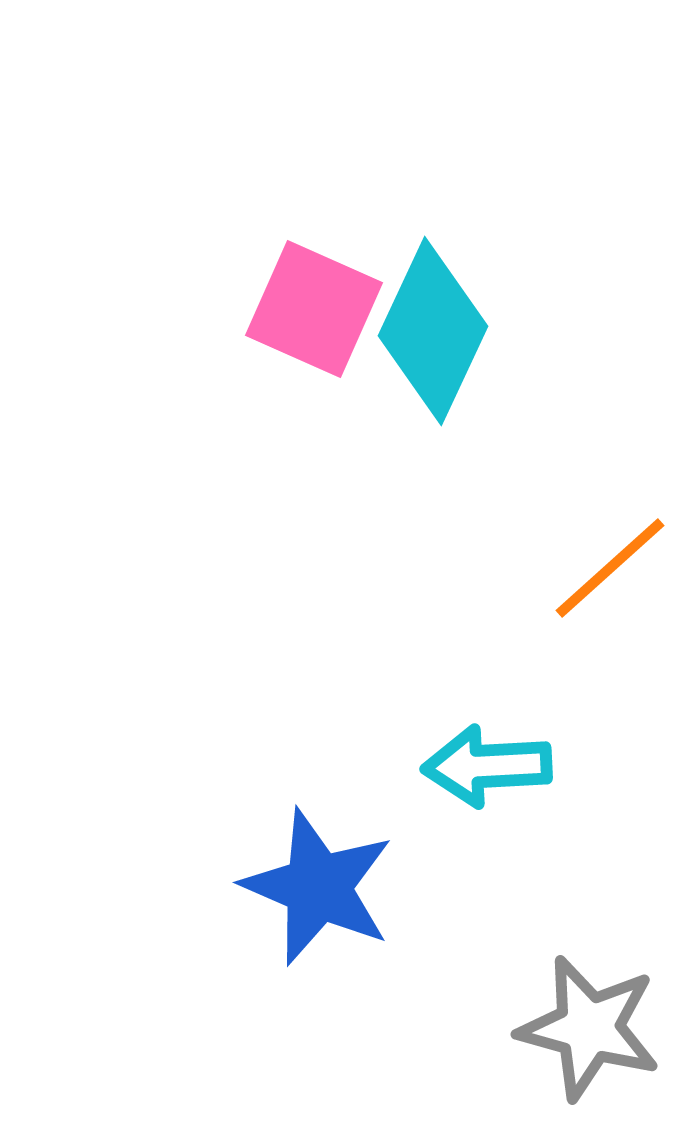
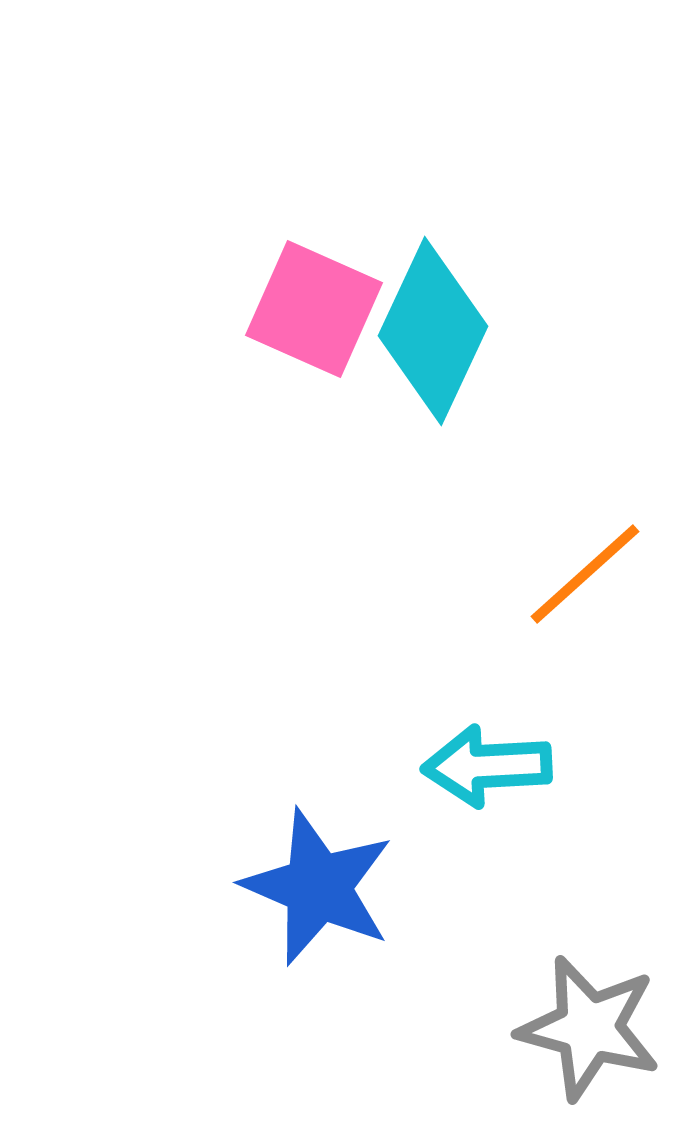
orange line: moved 25 px left, 6 px down
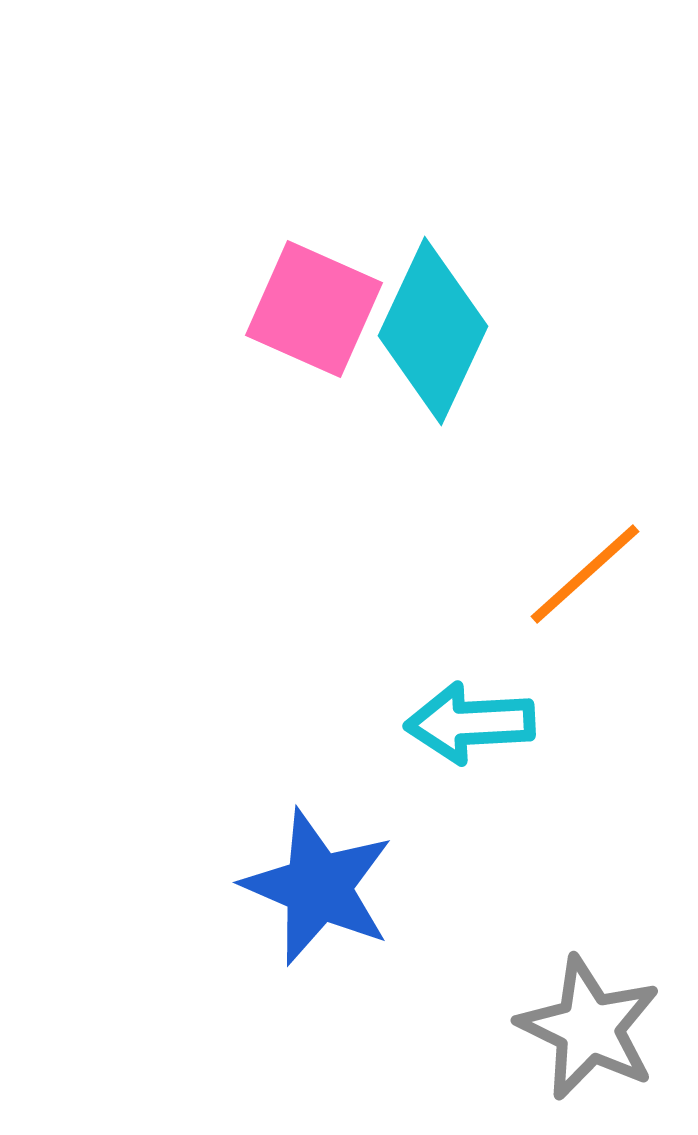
cyan arrow: moved 17 px left, 43 px up
gray star: rotated 11 degrees clockwise
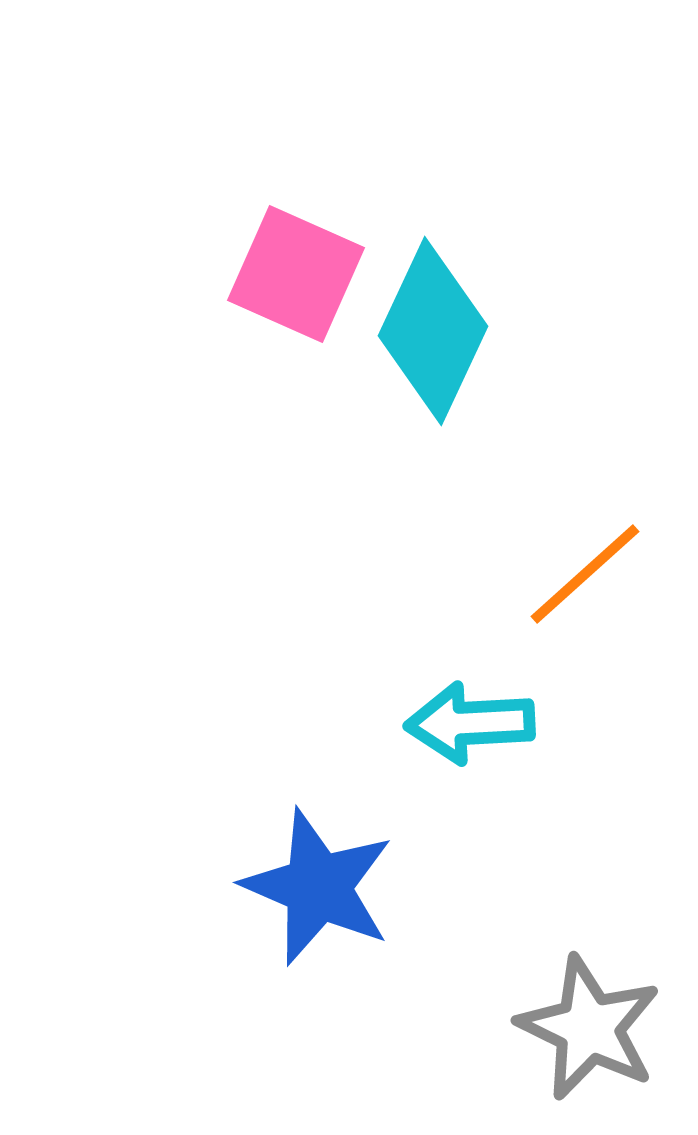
pink square: moved 18 px left, 35 px up
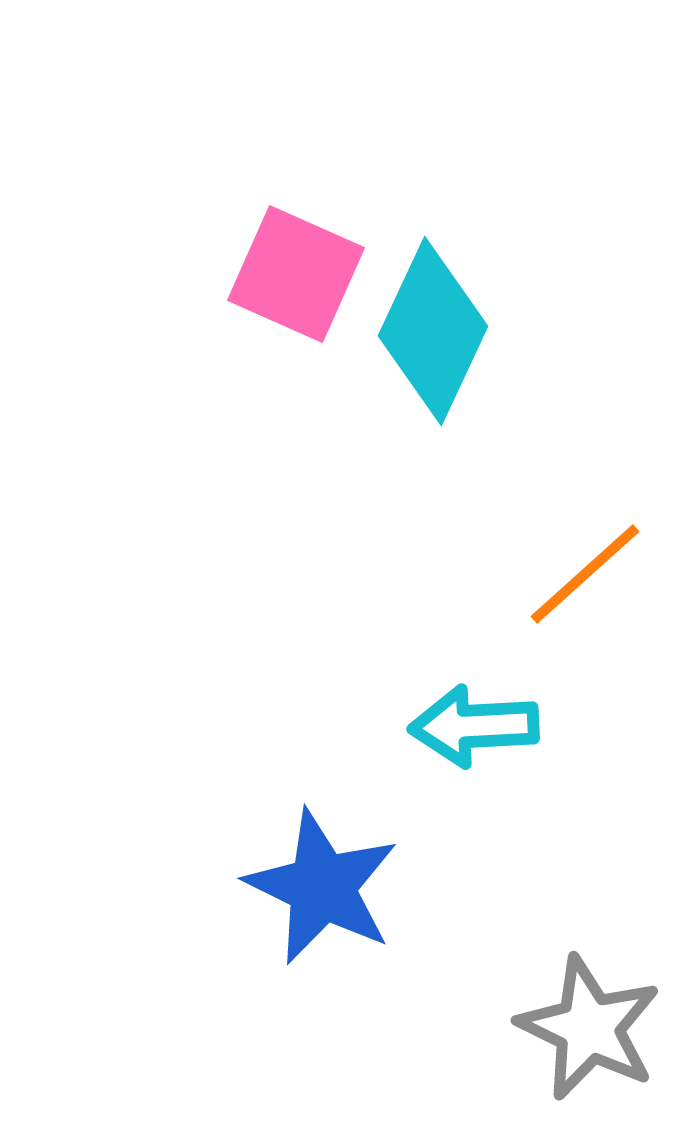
cyan arrow: moved 4 px right, 3 px down
blue star: moved 4 px right; rotated 3 degrees clockwise
